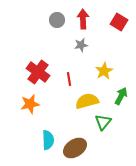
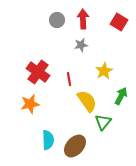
yellow semicircle: rotated 70 degrees clockwise
brown ellipse: moved 2 px up; rotated 15 degrees counterclockwise
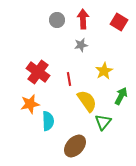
cyan semicircle: moved 19 px up
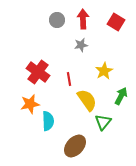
red square: moved 3 px left
yellow semicircle: moved 1 px up
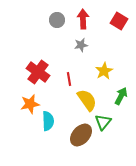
red square: moved 3 px right, 1 px up
brown ellipse: moved 6 px right, 11 px up
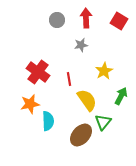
red arrow: moved 3 px right, 1 px up
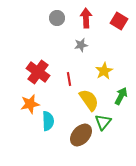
gray circle: moved 2 px up
yellow semicircle: moved 2 px right
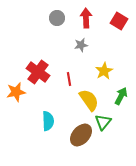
orange star: moved 14 px left, 12 px up
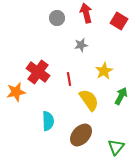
red arrow: moved 5 px up; rotated 12 degrees counterclockwise
green triangle: moved 13 px right, 25 px down
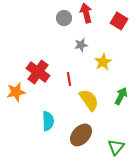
gray circle: moved 7 px right
yellow star: moved 1 px left, 9 px up
